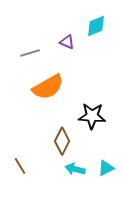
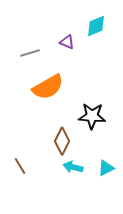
cyan arrow: moved 2 px left, 2 px up
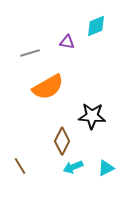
purple triangle: rotated 14 degrees counterclockwise
cyan arrow: rotated 36 degrees counterclockwise
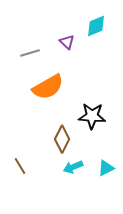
purple triangle: rotated 35 degrees clockwise
brown diamond: moved 2 px up
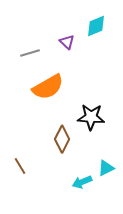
black star: moved 1 px left, 1 px down
cyan arrow: moved 9 px right, 15 px down
